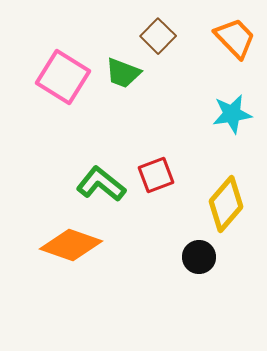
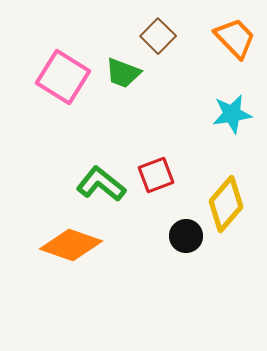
black circle: moved 13 px left, 21 px up
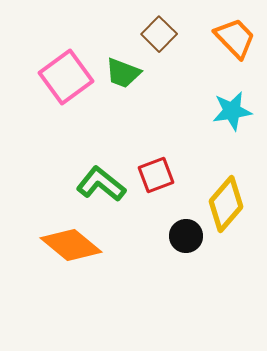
brown square: moved 1 px right, 2 px up
pink square: moved 3 px right; rotated 22 degrees clockwise
cyan star: moved 3 px up
orange diamond: rotated 20 degrees clockwise
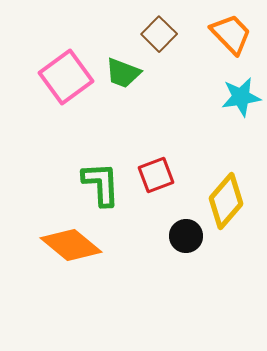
orange trapezoid: moved 4 px left, 4 px up
cyan star: moved 9 px right, 14 px up
green L-shape: rotated 48 degrees clockwise
yellow diamond: moved 3 px up
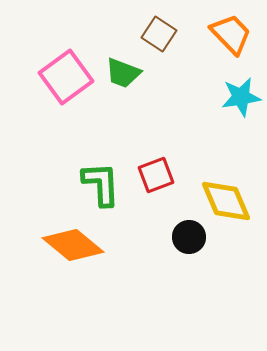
brown square: rotated 12 degrees counterclockwise
yellow diamond: rotated 64 degrees counterclockwise
black circle: moved 3 px right, 1 px down
orange diamond: moved 2 px right
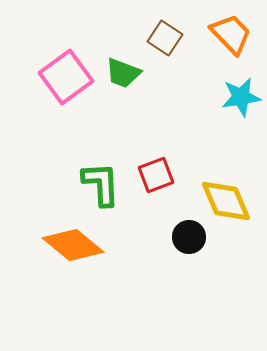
brown square: moved 6 px right, 4 px down
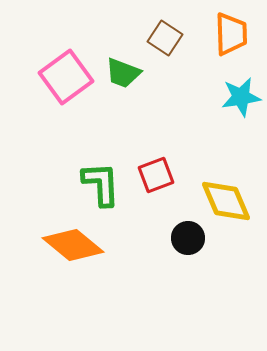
orange trapezoid: rotated 42 degrees clockwise
black circle: moved 1 px left, 1 px down
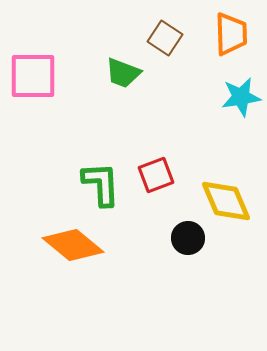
pink square: moved 33 px left, 1 px up; rotated 36 degrees clockwise
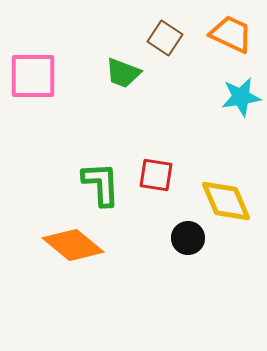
orange trapezoid: rotated 63 degrees counterclockwise
red square: rotated 30 degrees clockwise
